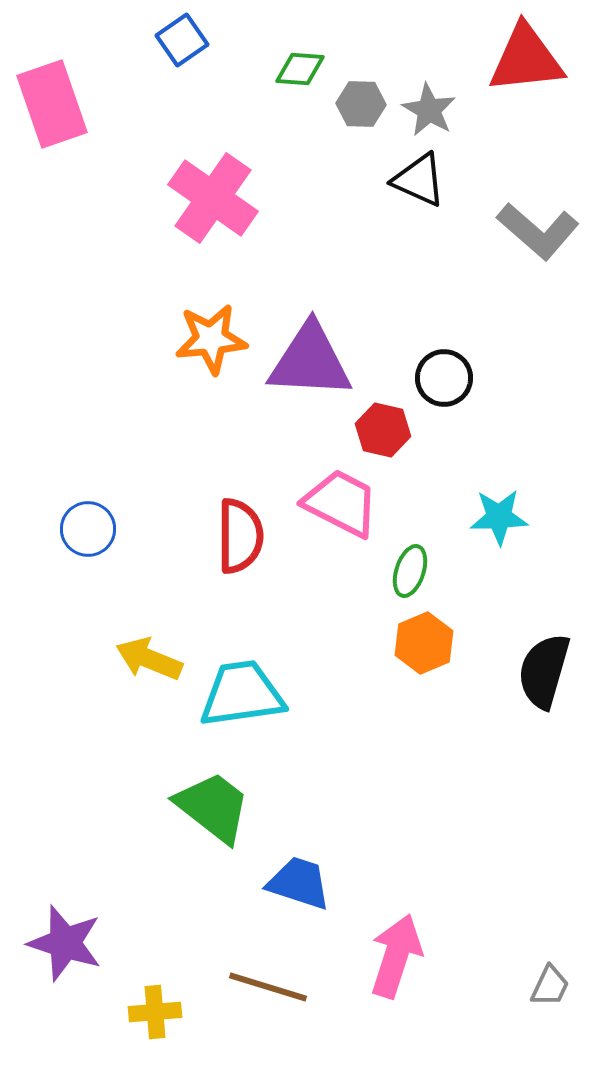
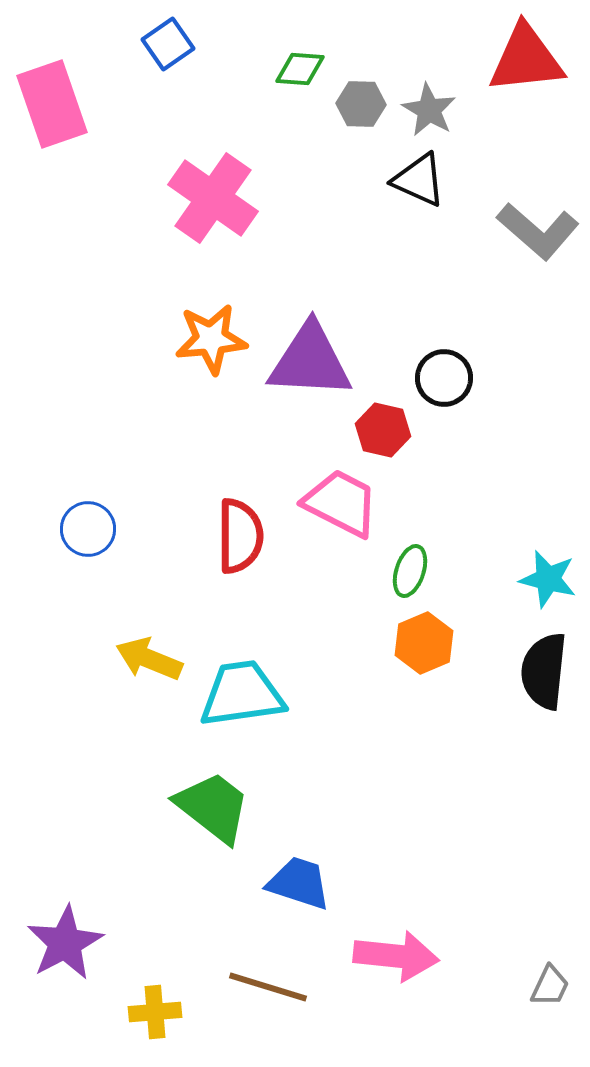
blue square: moved 14 px left, 4 px down
cyan star: moved 49 px right, 62 px down; rotated 16 degrees clockwise
black semicircle: rotated 10 degrees counterclockwise
purple star: rotated 26 degrees clockwise
pink arrow: rotated 78 degrees clockwise
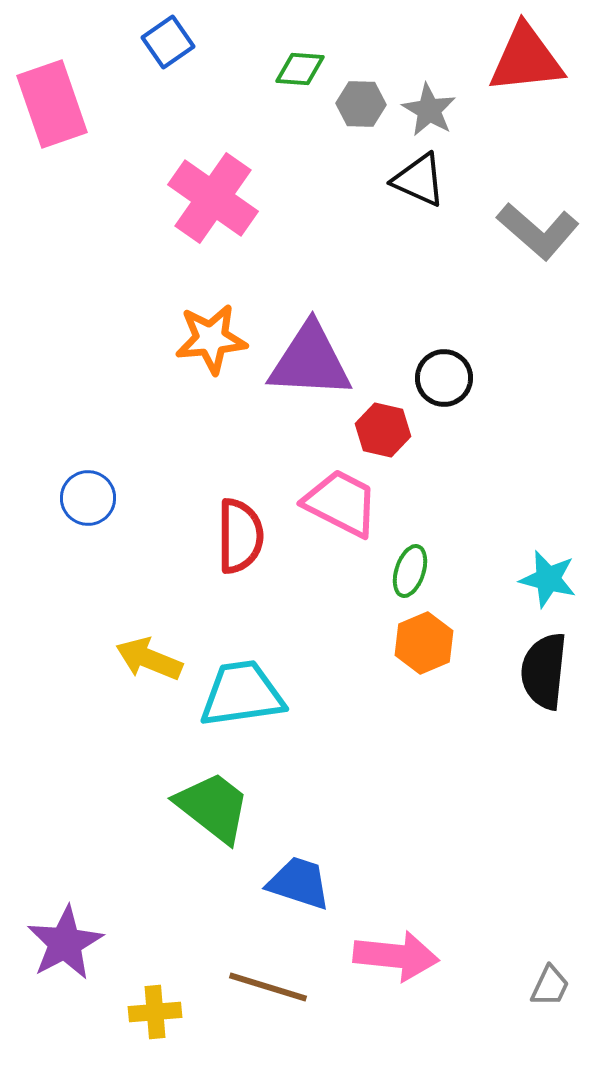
blue square: moved 2 px up
blue circle: moved 31 px up
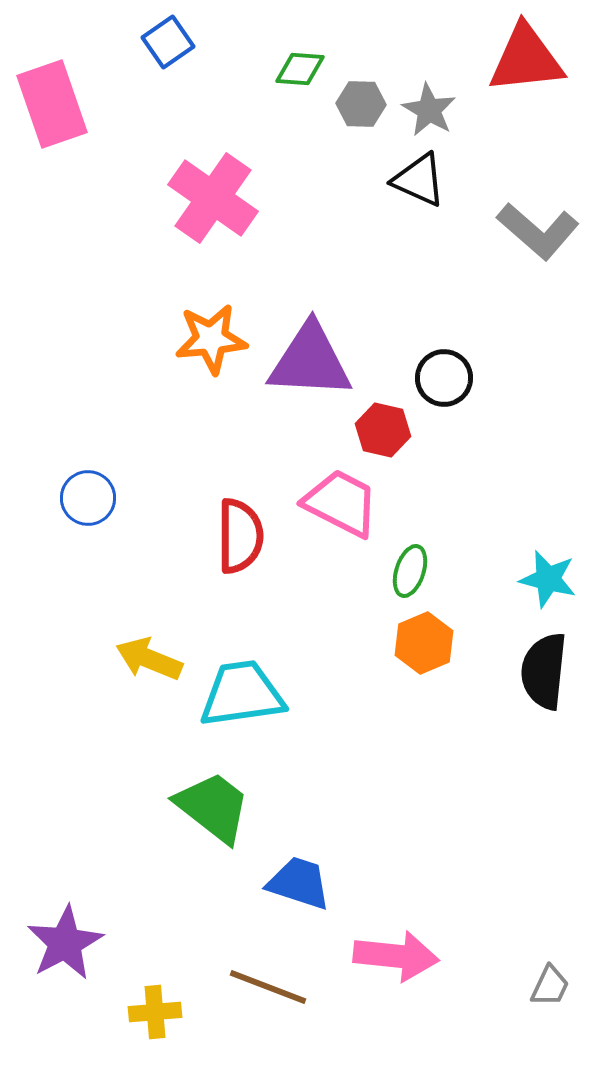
brown line: rotated 4 degrees clockwise
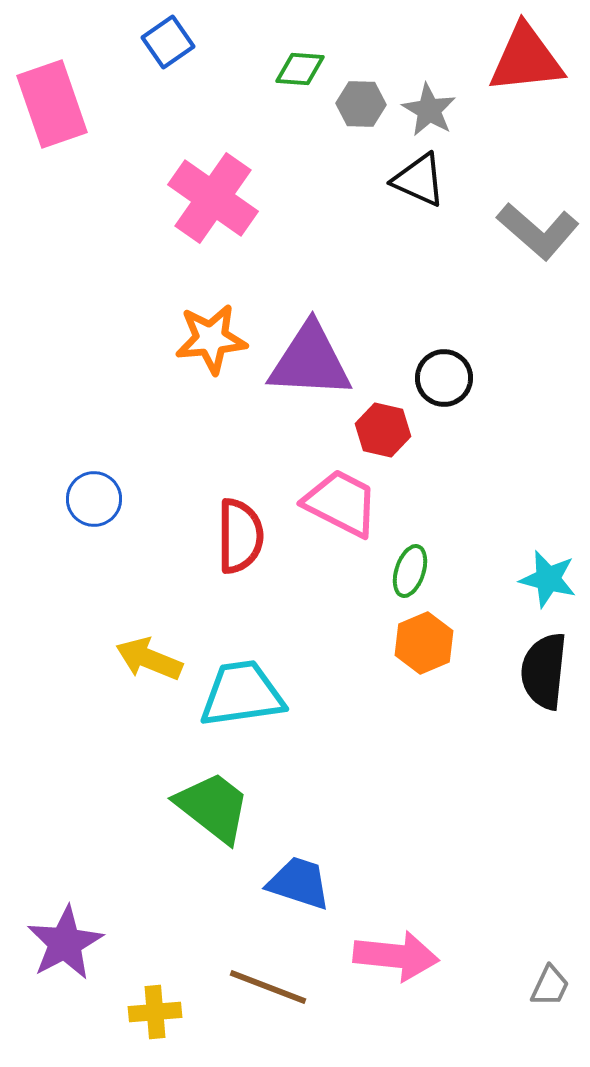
blue circle: moved 6 px right, 1 px down
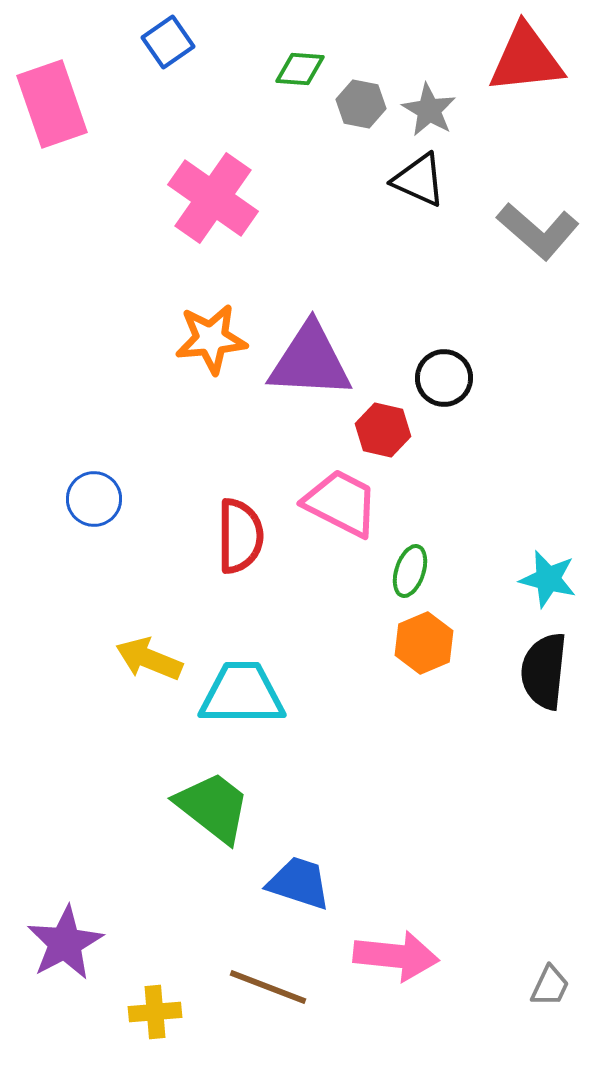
gray hexagon: rotated 9 degrees clockwise
cyan trapezoid: rotated 8 degrees clockwise
